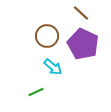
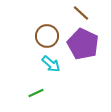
cyan arrow: moved 2 px left, 3 px up
green line: moved 1 px down
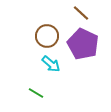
green line: rotated 56 degrees clockwise
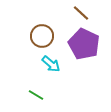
brown circle: moved 5 px left
purple pentagon: moved 1 px right
green line: moved 2 px down
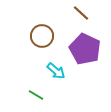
purple pentagon: moved 1 px right, 5 px down
cyan arrow: moved 5 px right, 7 px down
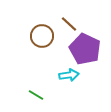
brown line: moved 12 px left, 11 px down
cyan arrow: moved 13 px right, 4 px down; rotated 48 degrees counterclockwise
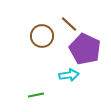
green line: rotated 42 degrees counterclockwise
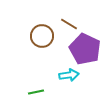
brown line: rotated 12 degrees counterclockwise
green line: moved 3 px up
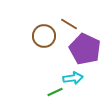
brown circle: moved 2 px right
cyan arrow: moved 4 px right, 3 px down
green line: moved 19 px right; rotated 14 degrees counterclockwise
